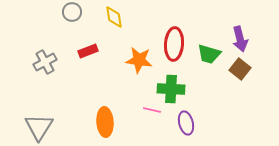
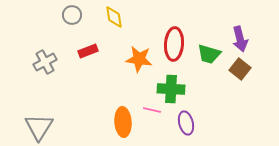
gray circle: moved 3 px down
orange star: moved 1 px up
orange ellipse: moved 18 px right
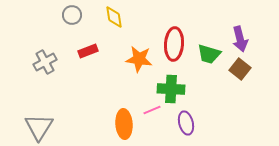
pink line: rotated 36 degrees counterclockwise
orange ellipse: moved 1 px right, 2 px down
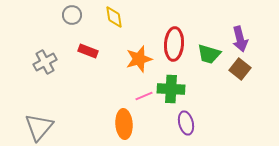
red rectangle: rotated 42 degrees clockwise
orange star: rotated 24 degrees counterclockwise
pink line: moved 8 px left, 14 px up
gray triangle: rotated 8 degrees clockwise
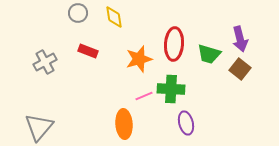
gray circle: moved 6 px right, 2 px up
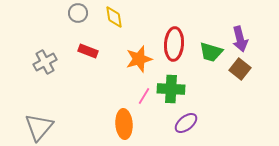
green trapezoid: moved 2 px right, 2 px up
pink line: rotated 36 degrees counterclockwise
purple ellipse: rotated 65 degrees clockwise
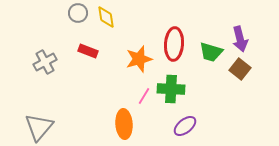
yellow diamond: moved 8 px left
purple ellipse: moved 1 px left, 3 px down
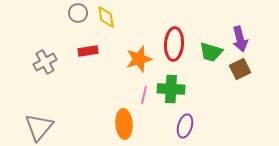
red rectangle: rotated 30 degrees counterclockwise
brown square: rotated 25 degrees clockwise
pink line: moved 1 px up; rotated 18 degrees counterclockwise
purple ellipse: rotated 35 degrees counterclockwise
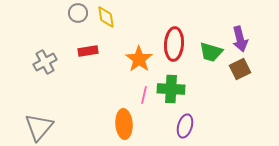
orange star: rotated 20 degrees counterclockwise
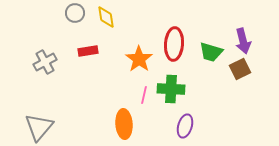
gray circle: moved 3 px left
purple arrow: moved 3 px right, 2 px down
